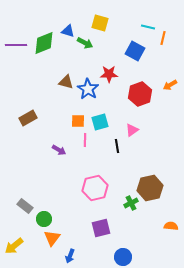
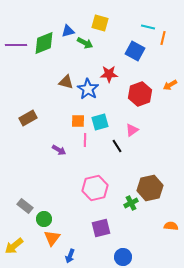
blue triangle: rotated 32 degrees counterclockwise
black line: rotated 24 degrees counterclockwise
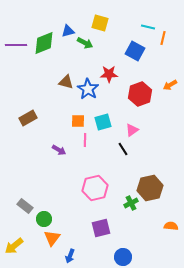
cyan square: moved 3 px right
black line: moved 6 px right, 3 px down
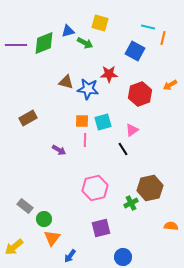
blue star: rotated 25 degrees counterclockwise
orange square: moved 4 px right
yellow arrow: moved 1 px down
blue arrow: rotated 16 degrees clockwise
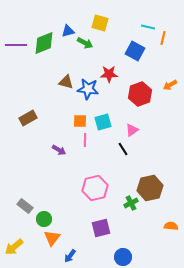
orange square: moved 2 px left
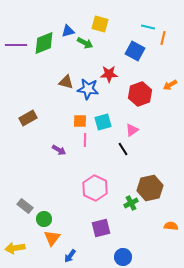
yellow square: moved 1 px down
pink hexagon: rotated 20 degrees counterclockwise
yellow arrow: moved 1 px right, 1 px down; rotated 30 degrees clockwise
